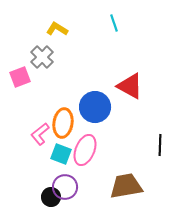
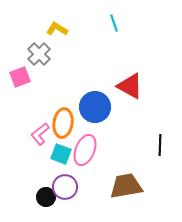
gray cross: moved 3 px left, 3 px up
black circle: moved 5 px left
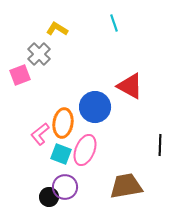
pink square: moved 2 px up
black circle: moved 3 px right
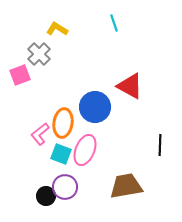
black circle: moved 3 px left, 1 px up
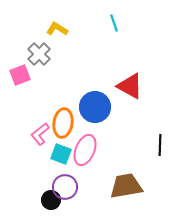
black circle: moved 5 px right, 4 px down
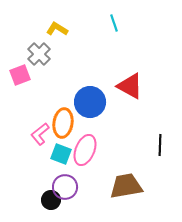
blue circle: moved 5 px left, 5 px up
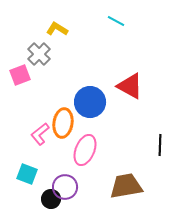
cyan line: moved 2 px right, 2 px up; rotated 42 degrees counterclockwise
cyan square: moved 34 px left, 20 px down
black circle: moved 1 px up
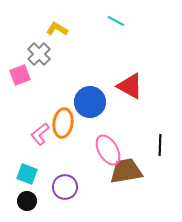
pink ellipse: moved 23 px right; rotated 52 degrees counterclockwise
brown trapezoid: moved 15 px up
black circle: moved 24 px left, 2 px down
